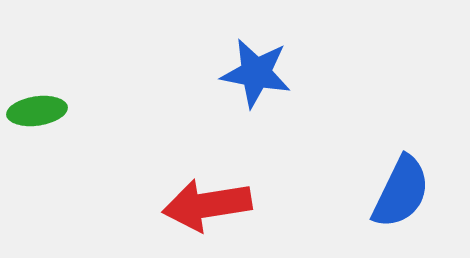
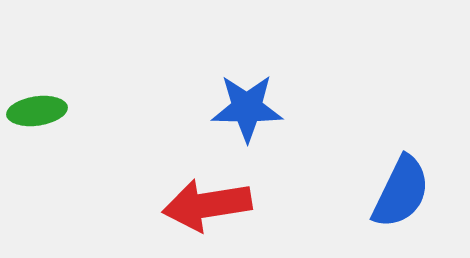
blue star: moved 9 px left, 35 px down; rotated 10 degrees counterclockwise
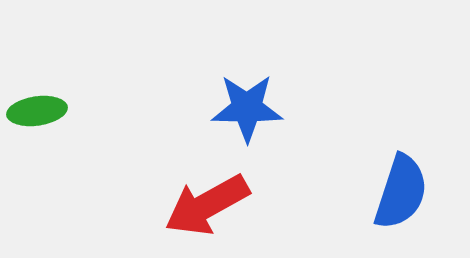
blue semicircle: rotated 8 degrees counterclockwise
red arrow: rotated 20 degrees counterclockwise
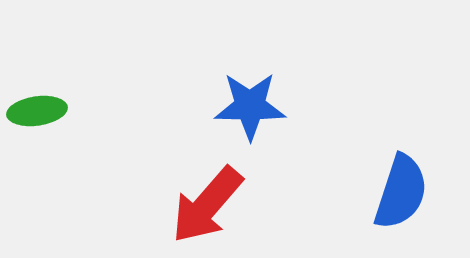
blue star: moved 3 px right, 2 px up
red arrow: rotated 20 degrees counterclockwise
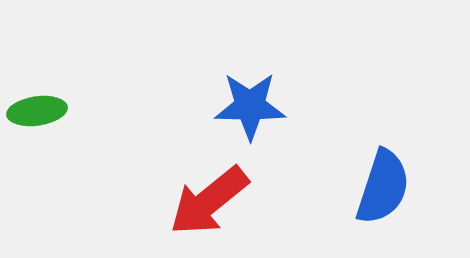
blue semicircle: moved 18 px left, 5 px up
red arrow: moved 2 px right, 4 px up; rotated 10 degrees clockwise
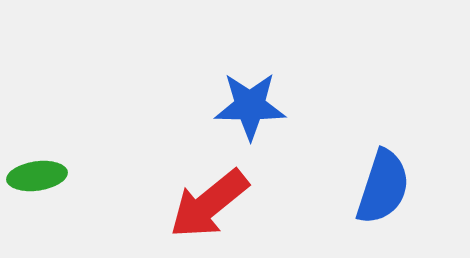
green ellipse: moved 65 px down
red arrow: moved 3 px down
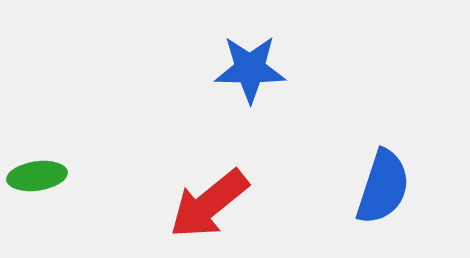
blue star: moved 37 px up
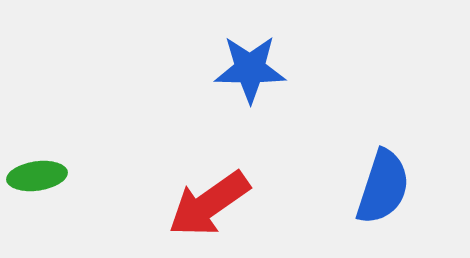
red arrow: rotated 4 degrees clockwise
